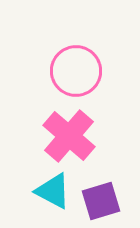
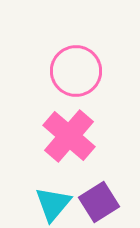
cyan triangle: moved 13 px down; rotated 42 degrees clockwise
purple square: moved 2 px left, 1 px down; rotated 15 degrees counterclockwise
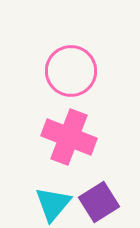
pink circle: moved 5 px left
pink cross: moved 1 px down; rotated 20 degrees counterclockwise
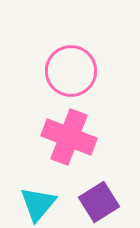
cyan triangle: moved 15 px left
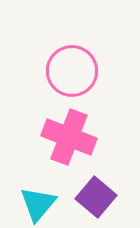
pink circle: moved 1 px right
purple square: moved 3 px left, 5 px up; rotated 18 degrees counterclockwise
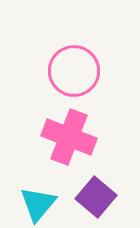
pink circle: moved 2 px right
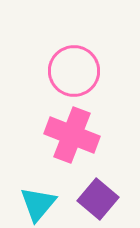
pink cross: moved 3 px right, 2 px up
purple square: moved 2 px right, 2 px down
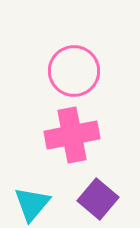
pink cross: rotated 32 degrees counterclockwise
cyan triangle: moved 6 px left
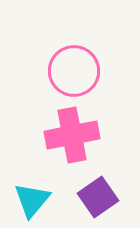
purple square: moved 2 px up; rotated 15 degrees clockwise
cyan triangle: moved 4 px up
